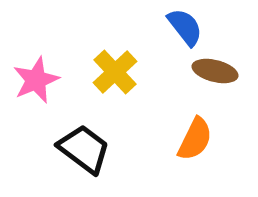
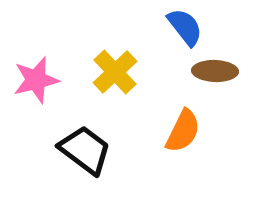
brown ellipse: rotated 12 degrees counterclockwise
pink star: rotated 9 degrees clockwise
orange semicircle: moved 12 px left, 8 px up
black trapezoid: moved 1 px right, 1 px down
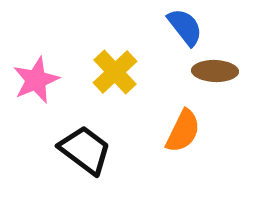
pink star: rotated 9 degrees counterclockwise
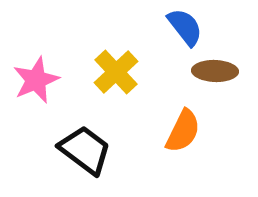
yellow cross: moved 1 px right
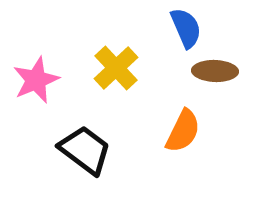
blue semicircle: moved 1 px right, 1 px down; rotated 15 degrees clockwise
yellow cross: moved 4 px up
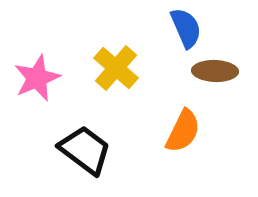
yellow cross: rotated 6 degrees counterclockwise
pink star: moved 1 px right, 2 px up
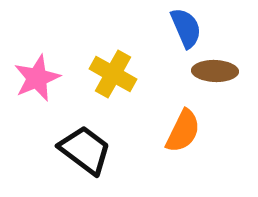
yellow cross: moved 3 px left, 6 px down; rotated 12 degrees counterclockwise
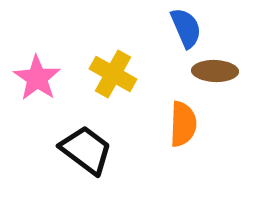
pink star: rotated 15 degrees counterclockwise
orange semicircle: moved 7 px up; rotated 24 degrees counterclockwise
black trapezoid: moved 1 px right
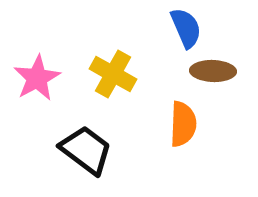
brown ellipse: moved 2 px left
pink star: rotated 9 degrees clockwise
